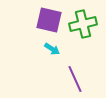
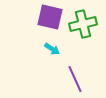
purple square: moved 1 px right, 3 px up
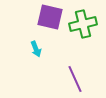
cyan arrow: moved 16 px left; rotated 35 degrees clockwise
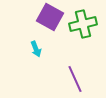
purple square: rotated 16 degrees clockwise
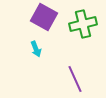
purple square: moved 6 px left
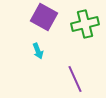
green cross: moved 2 px right
cyan arrow: moved 2 px right, 2 px down
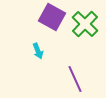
purple square: moved 8 px right
green cross: rotated 32 degrees counterclockwise
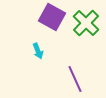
green cross: moved 1 px right, 1 px up
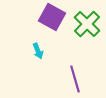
green cross: moved 1 px right, 1 px down
purple line: rotated 8 degrees clockwise
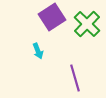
purple square: rotated 28 degrees clockwise
purple line: moved 1 px up
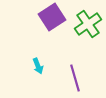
green cross: moved 1 px right; rotated 12 degrees clockwise
cyan arrow: moved 15 px down
